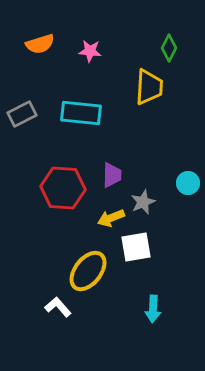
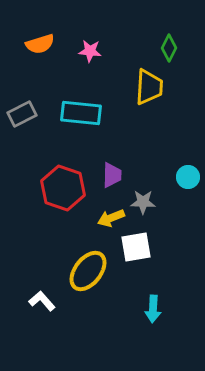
cyan circle: moved 6 px up
red hexagon: rotated 15 degrees clockwise
gray star: rotated 25 degrees clockwise
white L-shape: moved 16 px left, 6 px up
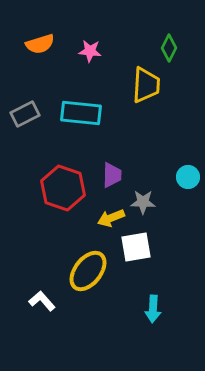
yellow trapezoid: moved 3 px left, 2 px up
gray rectangle: moved 3 px right
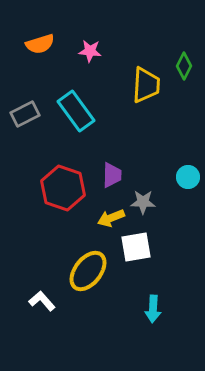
green diamond: moved 15 px right, 18 px down
cyan rectangle: moved 5 px left, 2 px up; rotated 48 degrees clockwise
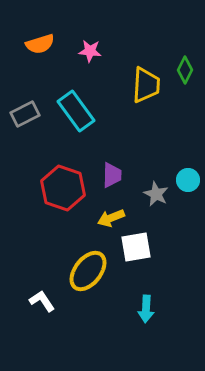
green diamond: moved 1 px right, 4 px down
cyan circle: moved 3 px down
gray star: moved 13 px right, 8 px up; rotated 25 degrees clockwise
white L-shape: rotated 8 degrees clockwise
cyan arrow: moved 7 px left
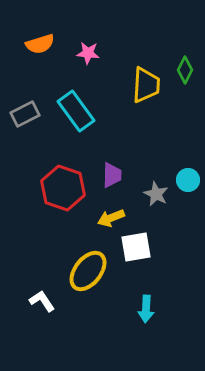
pink star: moved 2 px left, 2 px down
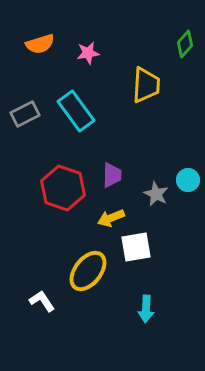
pink star: rotated 15 degrees counterclockwise
green diamond: moved 26 px up; rotated 16 degrees clockwise
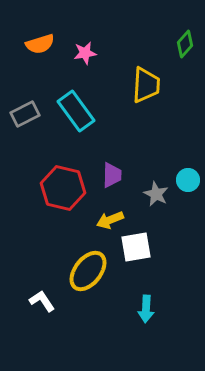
pink star: moved 3 px left
red hexagon: rotated 6 degrees counterclockwise
yellow arrow: moved 1 px left, 2 px down
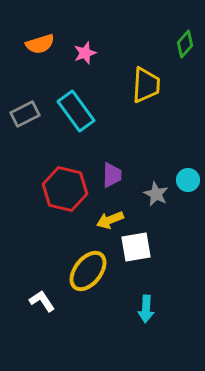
pink star: rotated 10 degrees counterclockwise
red hexagon: moved 2 px right, 1 px down
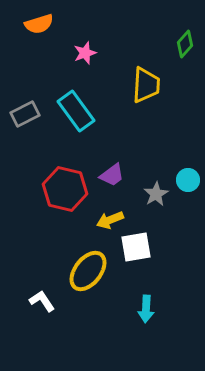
orange semicircle: moved 1 px left, 20 px up
purple trapezoid: rotated 52 degrees clockwise
gray star: rotated 15 degrees clockwise
